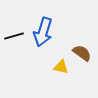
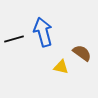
blue arrow: rotated 148 degrees clockwise
black line: moved 3 px down
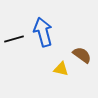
brown semicircle: moved 2 px down
yellow triangle: moved 2 px down
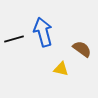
brown semicircle: moved 6 px up
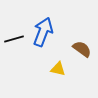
blue arrow: rotated 36 degrees clockwise
yellow triangle: moved 3 px left
